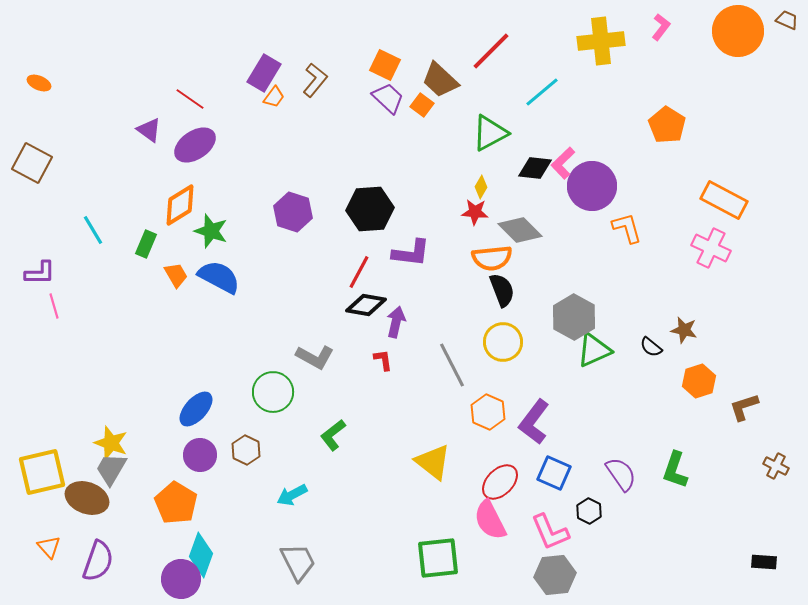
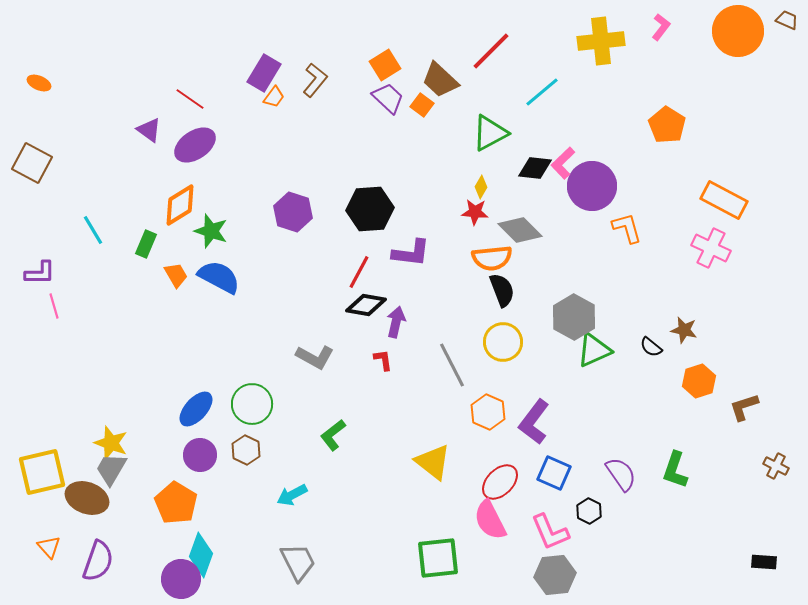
orange square at (385, 65): rotated 32 degrees clockwise
green circle at (273, 392): moved 21 px left, 12 px down
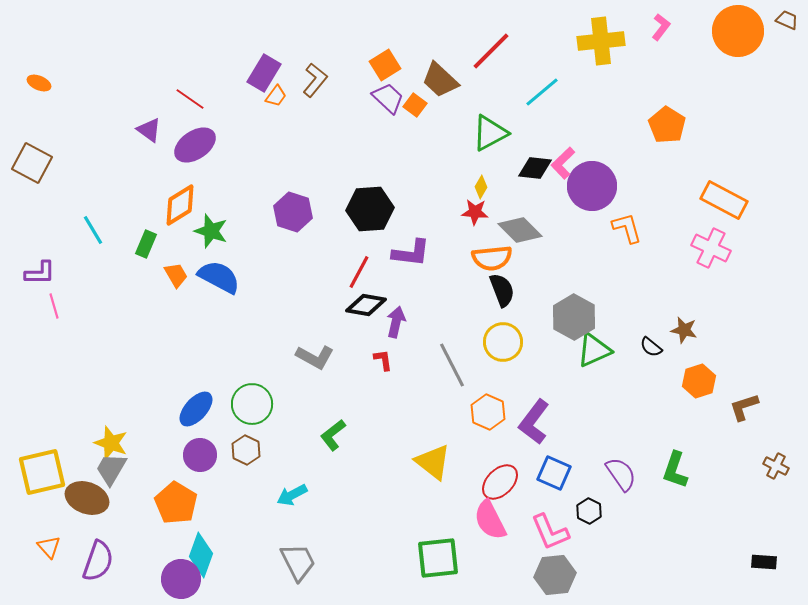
orange trapezoid at (274, 97): moved 2 px right, 1 px up
orange square at (422, 105): moved 7 px left
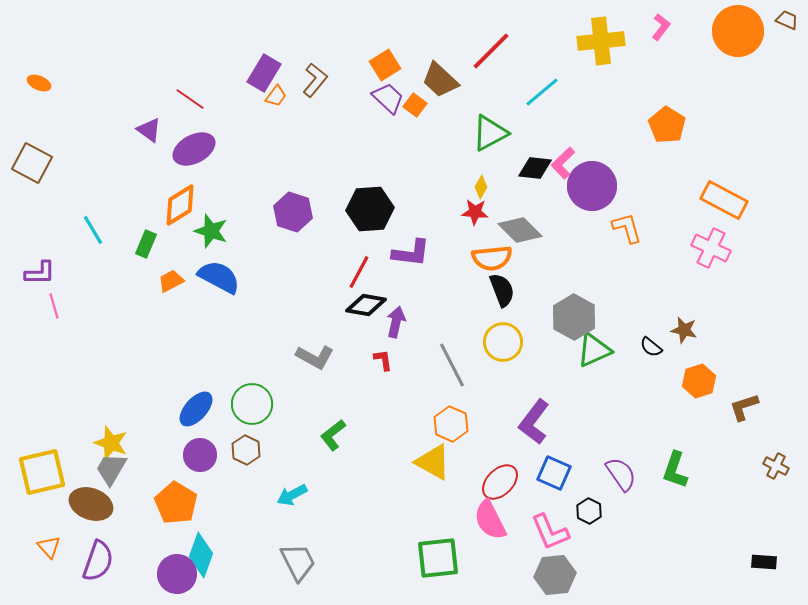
purple ellipse at (195, 145): moved 1 px left, 4 px down; rotated 6 degrees clockwise
orange trapezoid at (176, 275): moved 5 px left, 6 px down; rotated 88 degrees counterclockwise
orange hexagon at (488, 412): moved 37 px left, 12 px down
yellow triangle at (433, 462): rotated 9 degrees counterclockwise
brown ellipse at (87, 498): moved 4 px right, 6 px down
purple circle at (181, 579): moved 4 px left, 5 px up
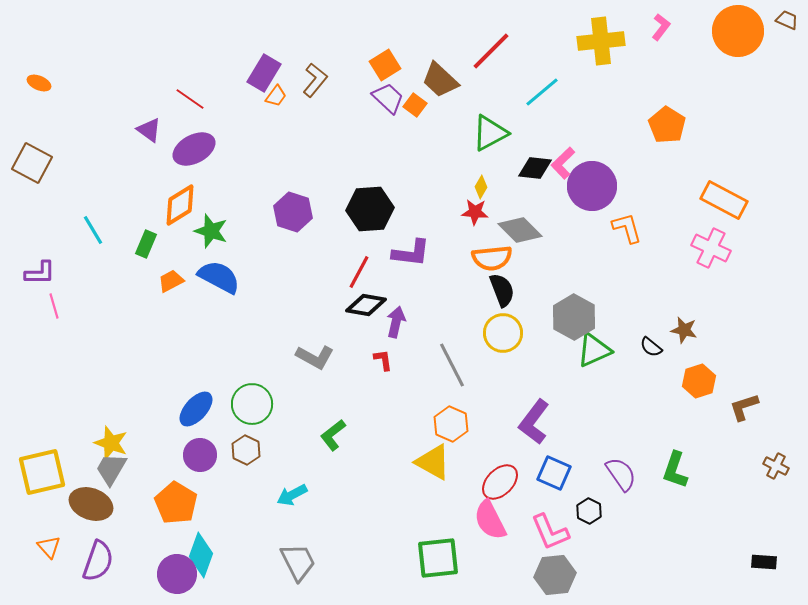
yellow circle at (503, 342): moved 9 px up
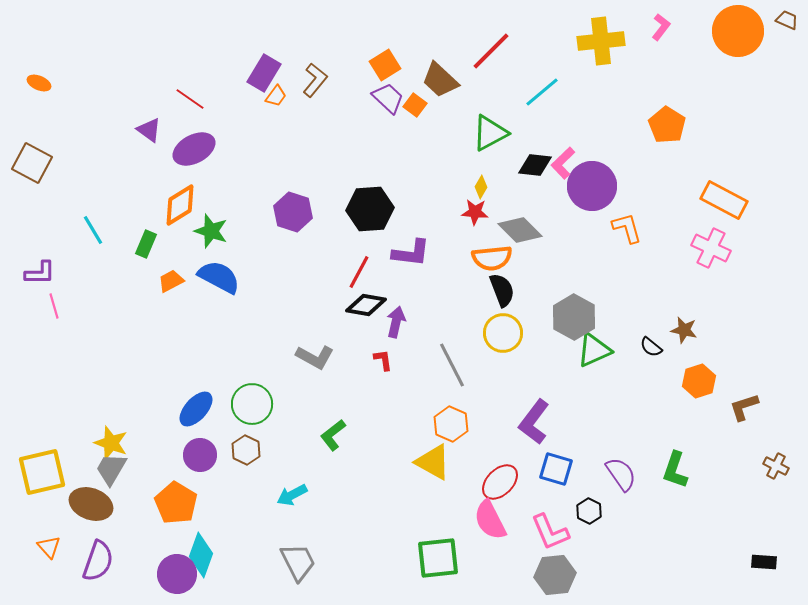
black diamond at (535, 168): moved 3 px up
blue square at (554, 473): moved 2 px right, 4 px up; rotated 8 degrees counterclockwise
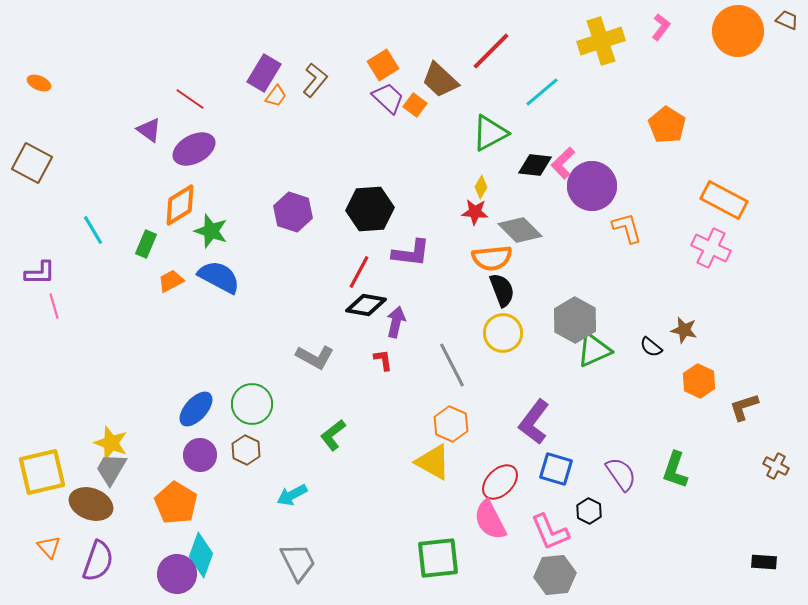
yellow cross at (601, 41): rotated 12 degrees counterclockwise
orange square at (385, 65): moved 2 px left
gray hexagon at (574, 317): moved 1 px right, 3 px down
orange hexagon at (699, 381): rotated 16 degrees counterclockwise
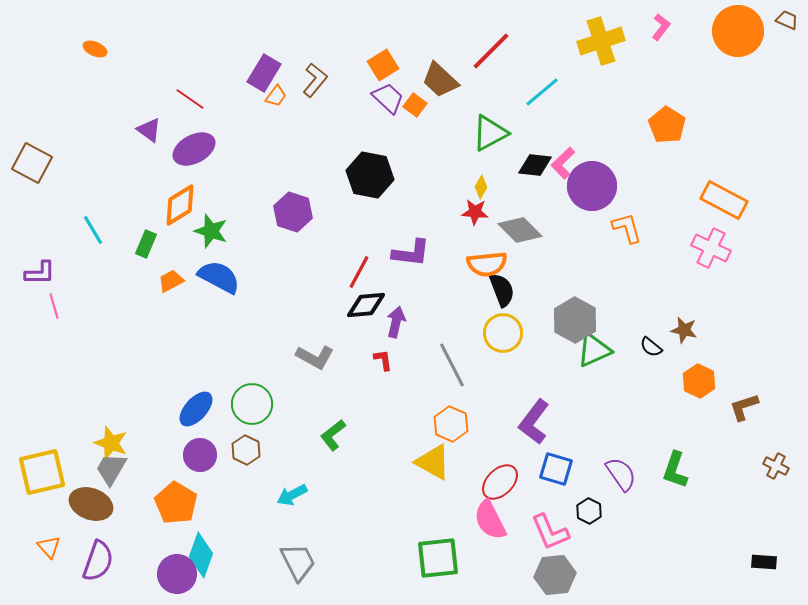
orange ellipse at (39, 83): moved 56 px right, 34 px up
black hexagon at (370, 209): moved 34 px up; rotated 15 degrees clockwise
orange semicircle at (492, 258): moved 5 px left, 6 px down
black diamond at (366, 305): rotated 15 degrees counterclockwise
